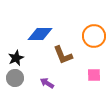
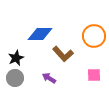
brown L-shape: moved 1 px up; rotated 20 degrees counterclockwise
purple arrow: moved 2 px right, 5 px up
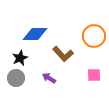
blue diamond: moved 5 px left
black star: moved 4 px right
gray circle: moved 1 px right
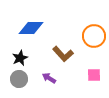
blue diamond: moved 4 px left, 6 px up
gray circle: moved 3 px right, 1 px down
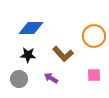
black star: moved 8 px right, 3 px up; rotated 28 degrees clockwise
purple arrow: moved 2 px right
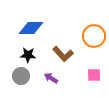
gray circle: moved 2 px right, 3 px up
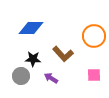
black star: moved 5 px right, 4 px down
